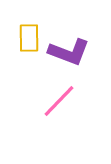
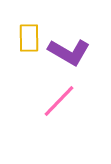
purple L-shape: rotated 9 degrees clockwise
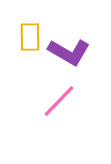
yellow rectangle: moved 1 px right, 1 px up
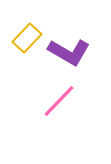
yellow rectangle: moved 3 px left, 1 px down; rotated 44 degrees clockwise
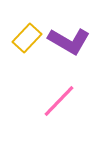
purple L-shape: moved 11 px up
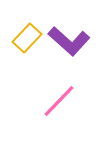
purple L-shape: rotated 12 degrees clockwise
